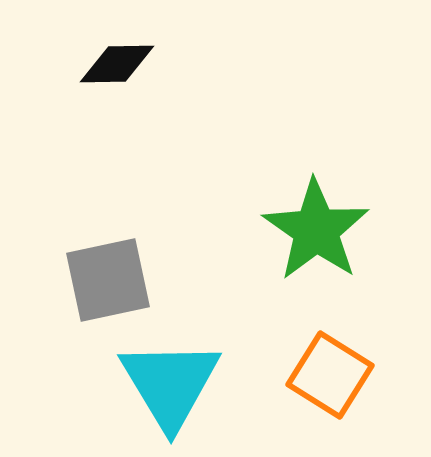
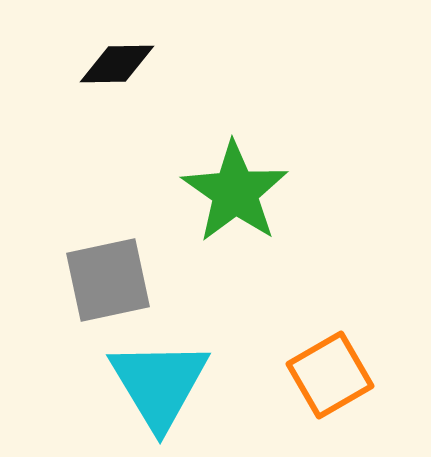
green star: moved 81 px left, 38 px up
orange square: rotated 28 degrees clockwise
cyan triangle: moved 11 px left
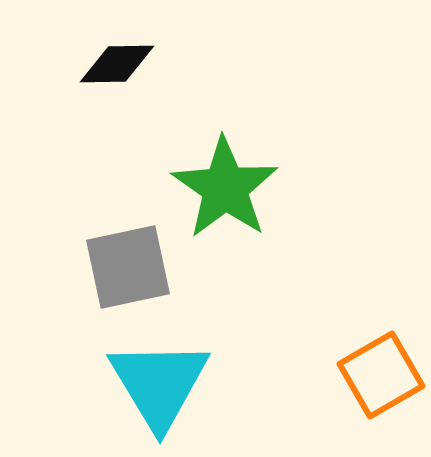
green star: moved 10 px left, 4 px up
gray square: moved 20 px right, 13 px up
orange square: moved 51 px right
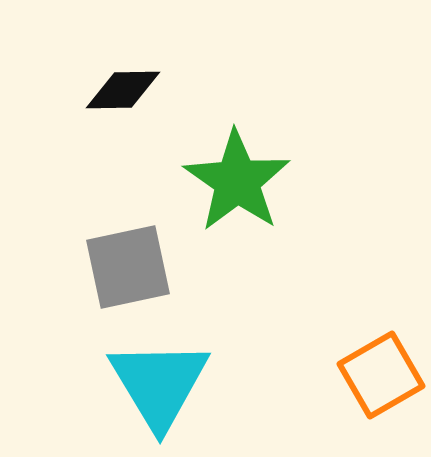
black diamond: moved 6 px right, 26 px down
green star: moved 12 px right, 7 px up
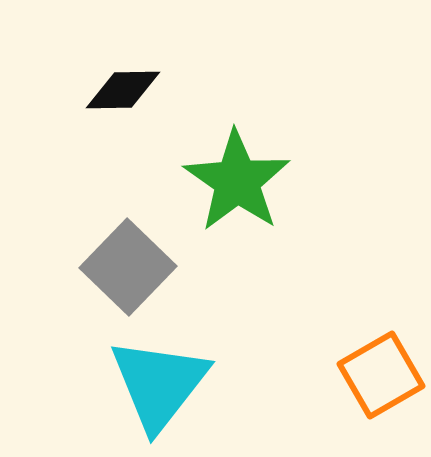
gray square: rotated 34 degrees counterclockwise
cyan triangle: rotated 9 degrees clockwise
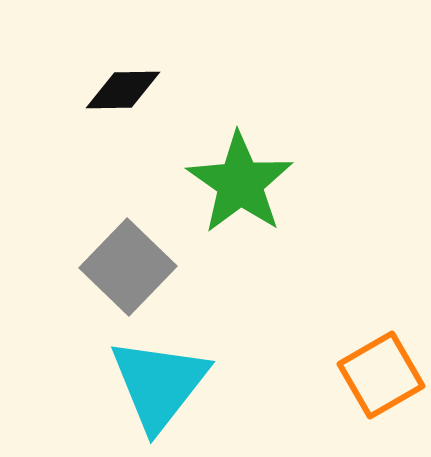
green star: moved 3 px right, 2 px down
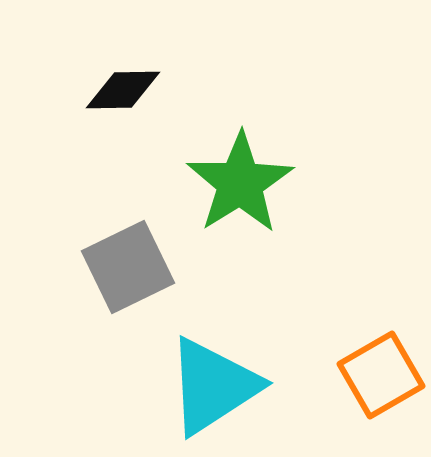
green star: rotated 5 degrees clockwise
gray square: rotated 20 degrees clockwise
cyan triangle: moved 54 px right, 2 px down; rotated 19 degrees clockwise
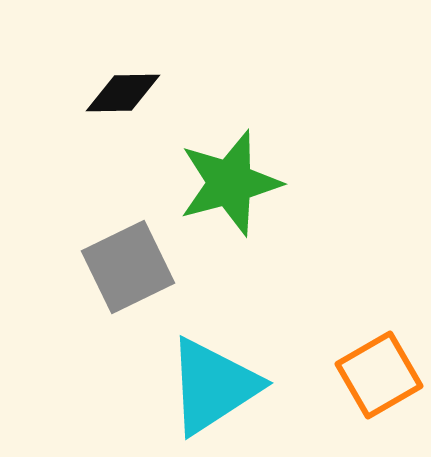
black diamond: moved 3 px down
green star: moved 10 px left; rotated 17 degrees clockwise
orange square: moved 2 px left
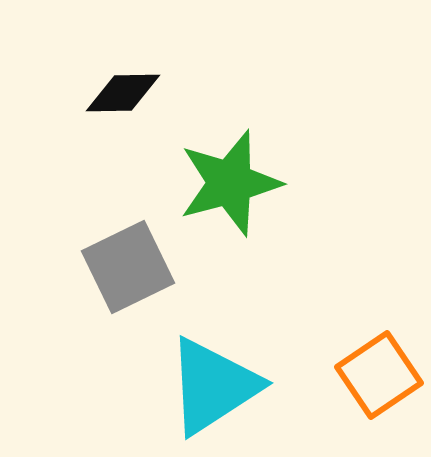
orange square: rotated 4 degrees counterclockwise
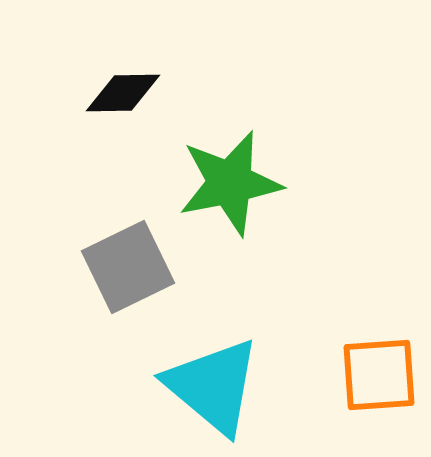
green star: rotated 4 degrees clockwise
orange square: rotated 30 degrees clockwise
cyan triangle: rotated 47 degrees counterclockwise
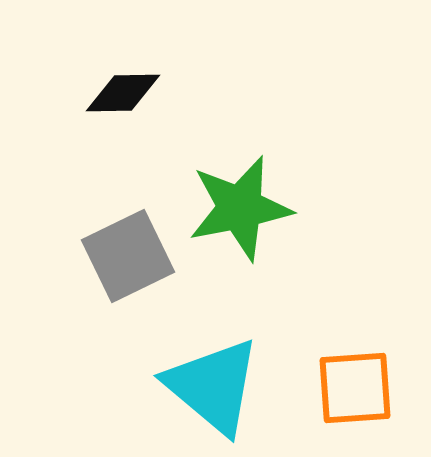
green star: moved 10 px right, 25 px down
gray square: moved 11 px up
orange square: moved 24 px left, 13 px down
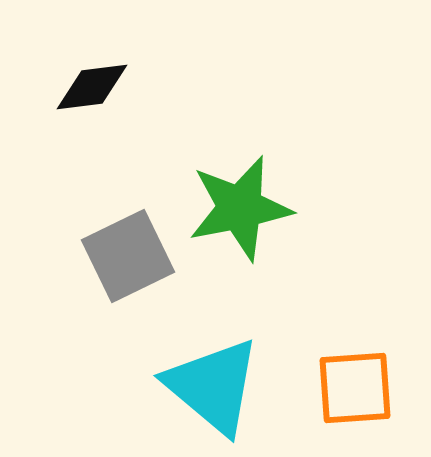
black diamond: moved 31 px left, 6 px up; rotated 6 degrees counterclockwise
